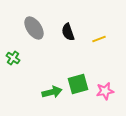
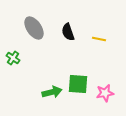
yellow line: rotated 32 degrees clockwise
green square: rotated 20 degrees clockwise
pink star: moved 2 px down
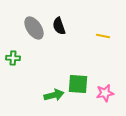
black semicircle: moved 9 px left, 6 px up
yellow line: moved 4 px right, 3 px up
green cross: rotated 32 degrees counterclockwise
green arrow: moved 2 px right, 3 px down
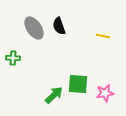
green arrow: rotated 30 degrees counterclockwise
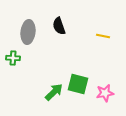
gray ellipse: moved 6 px left, 4 px down; rotated 40 degrees clockwise
green square: rotated 10 degrees clockwise
green arrow: moved 3 px up
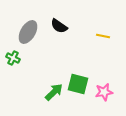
black semicircle: rotated 36 degrees counterclockwise
gray ellipse: rotated 25 degrees clockwise
green cross: rotated 24 degrees clockwise
pink star: moved 1 px left, 1 px up
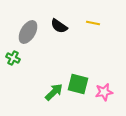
yellow line: moved 10 px left, 13 px up
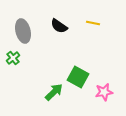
gray ellipse: moved 5 px left, 1 px up; rotated 45 degrees counterclockwise
green cross: rotated 24 degrees clockwise
green square: moved 7 px up; rotated 15 degrees clockwise
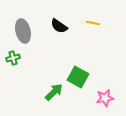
green cross: rotated 24 degrees clockwise
pink star: moved 1 px right, 6 px down
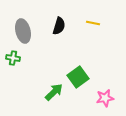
black semicircle: rotated 108 degrees counterclockwise
green cross: rotated 24 degrees clockwise
green square: rotated 25 degrees clockwise
